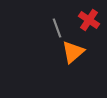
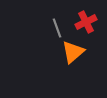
red cross: moved 3 px left, 2 px down; rotated 30 degrees clockwise
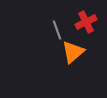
gray line: moved 2 px down
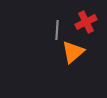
gray line: rotated 24 degrees clockwise
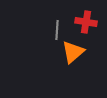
red cross: rotated 35 degrees clockwise
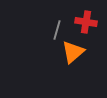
gray line: rotated 12 degrees clockwise
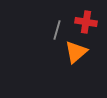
orange triangle: moved 3 px right
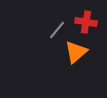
gray line: rotated 24 degrees clockwise
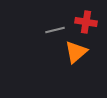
gray line: moved 2 px left; rotated 36 degrees clockwise
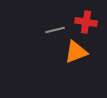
orange triangle: rotated 20 degrees clockwise
